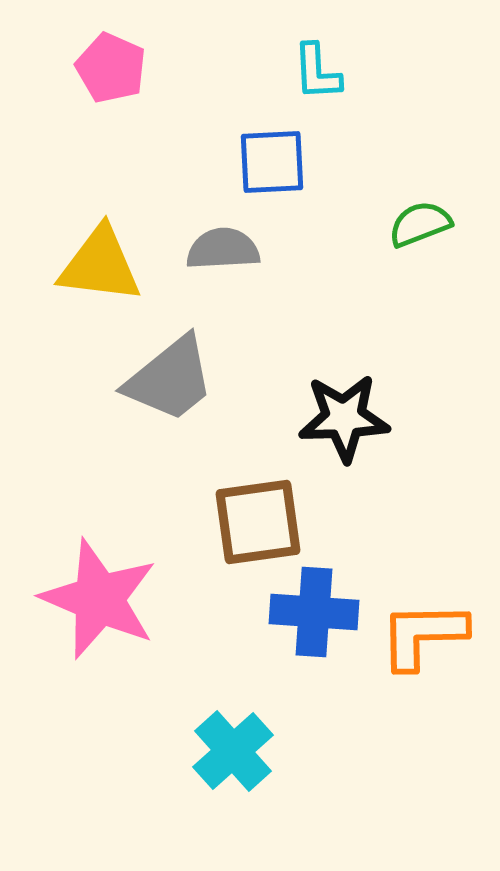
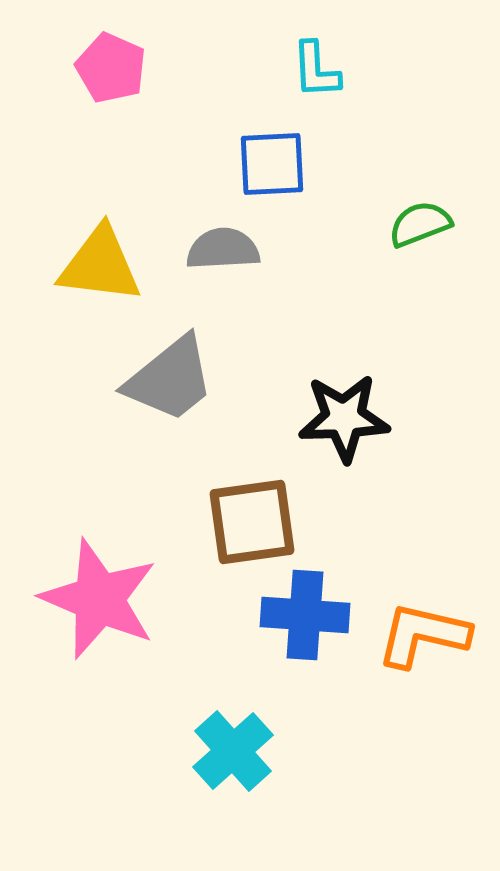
cyan L-shape: moved 1 px left, 2 px up
blue square: moved 2 px down
brown square: moved 6 px left
blue cross: moved 9 px left, 3 px down
orange L-shape: rotated 14 degrees clockwise
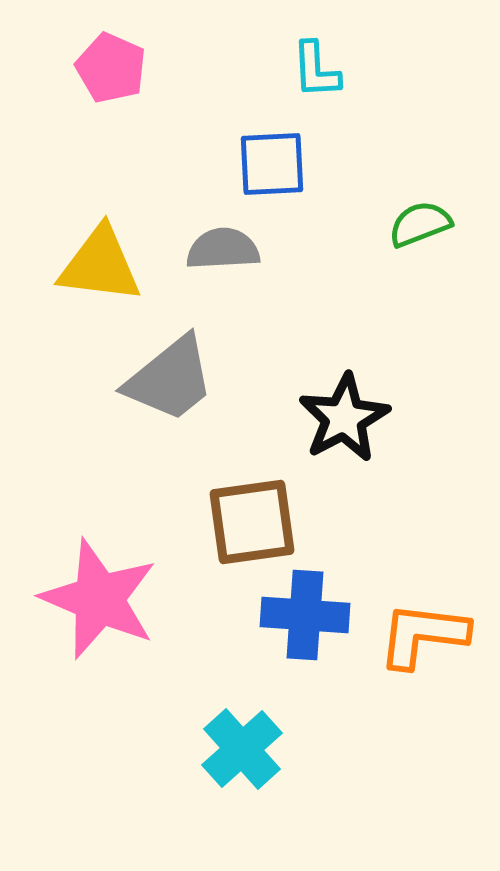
black star: rotated 26 degrees counterclockwise
orange L-shape: rotated 6 degrees counterclockwise
cyan cross: moved 9 px right, 2 px up
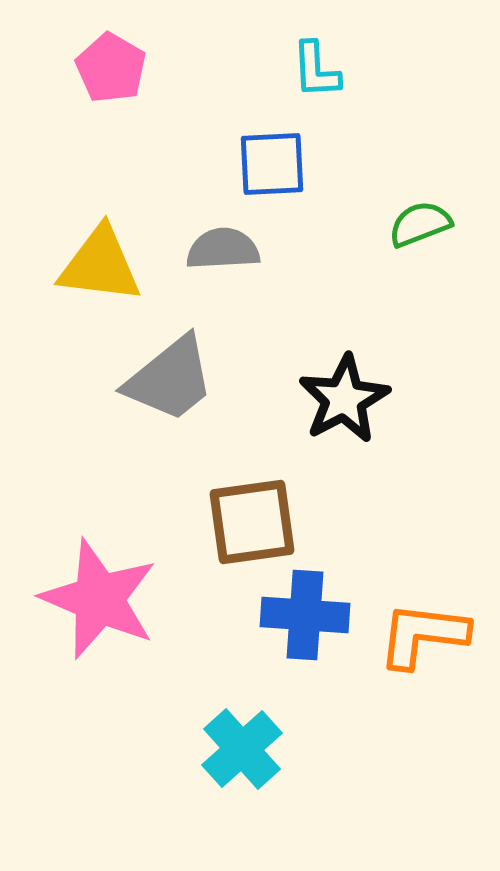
pink pentagon: rotated 6 degrees clockwise
black star: moved 19 px up
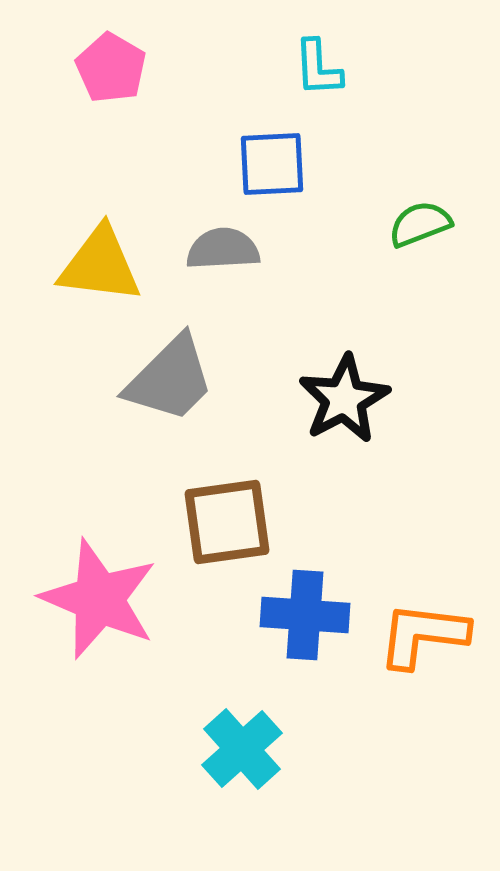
cyan L-shape: moved 2 px right, 2 px up
gray trapezoid: rotated 6 degrees counterclockwise
brown square: moved 25 px left
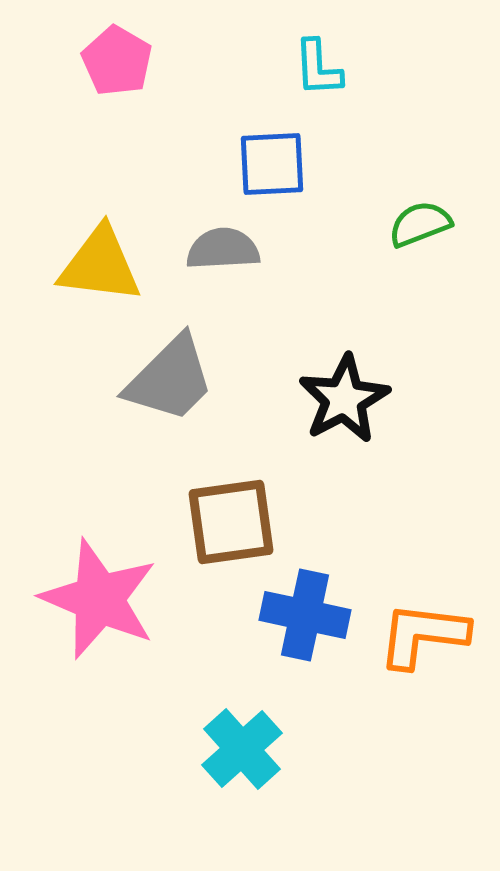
pink pentagon: moved 6 px right, 7 px up
brown square: moved 4 px right
blue cross: rotated 8 degrees clockwise
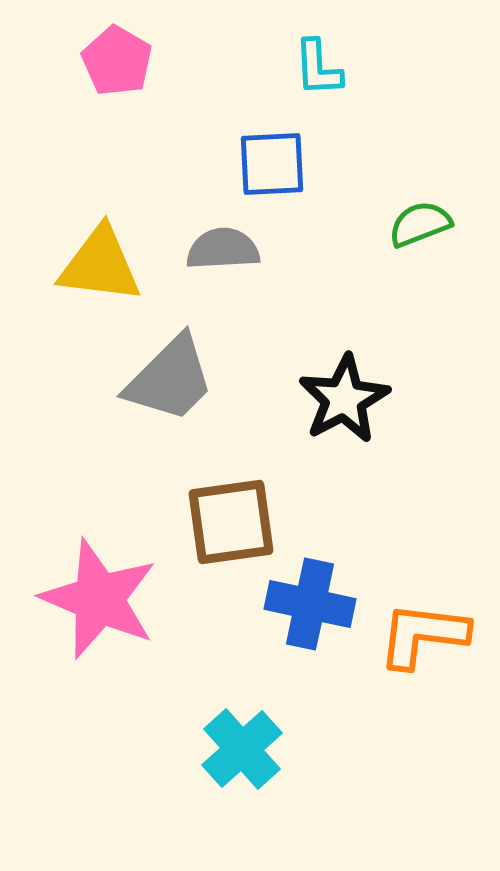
blue cross: moved 5 px right, 11 px up
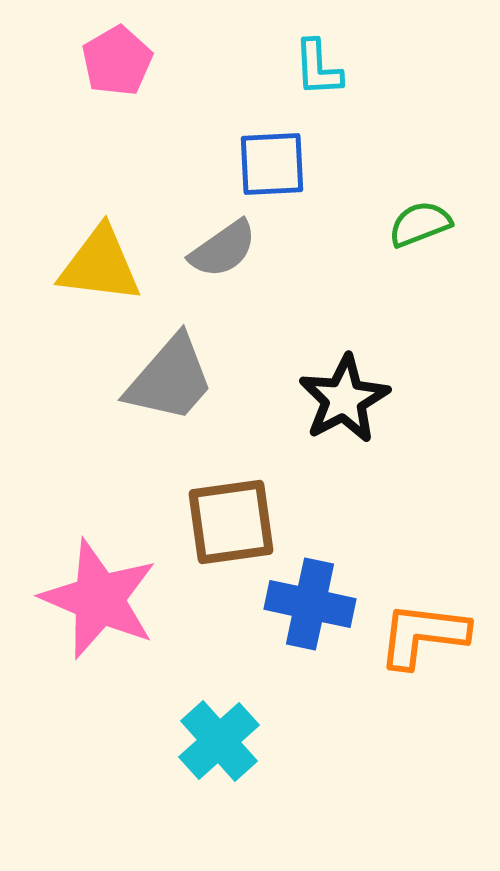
pink pentagon: rotated 12 degrees clockwise
gray semicircle: rotated 148 degrees clockwise
gray trapezoid: rotated 4 degrees counterclockwise
cyan cross: moved 23 px left, 8 px up
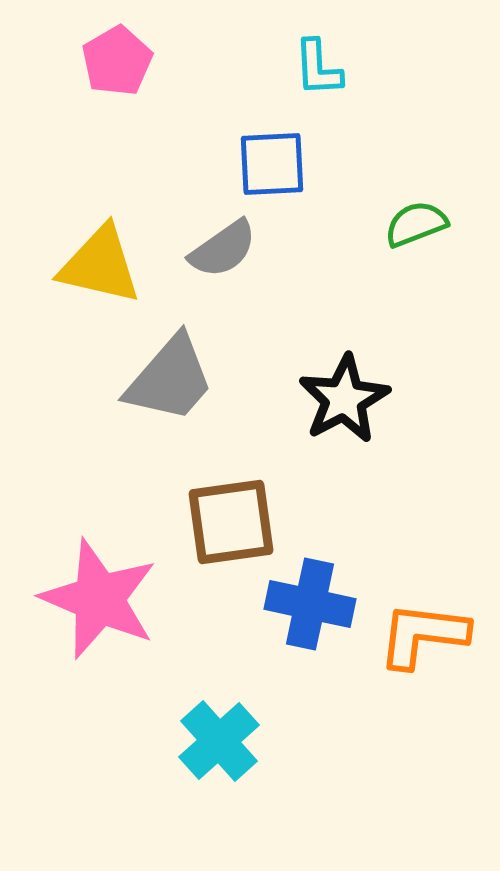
green semicircle: moved 4 px left
yellow triangle: rotated 6 degrees clockwise
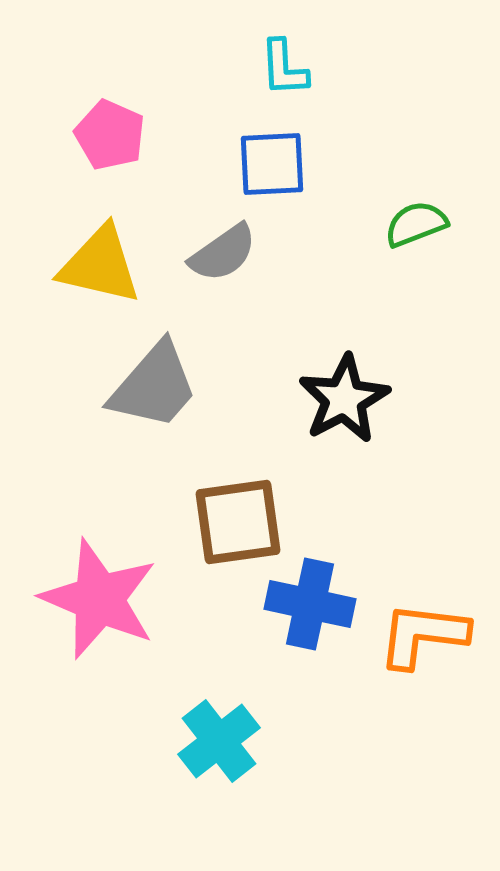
pink pentagon: moved 7 px left, 74 px down; rotated 18 degrees counterclockwise
cyan L-shape: moved 34 px left
gray semicircle: moved 4 px down
gray trapezoid: moved 16 px left, 7 px down
brown square: moved 7 px right
cyan cross: rotated 4 degrees clockwise
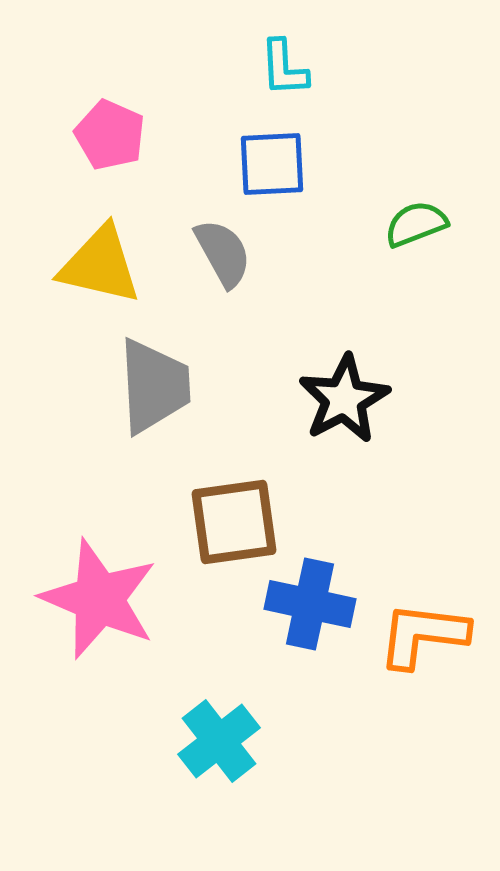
gray semicircle: rotated 84 degrees counterclockwise
gray trapezoid: rotated 44 degrees counterclockwise
brown square: moved 4 px left
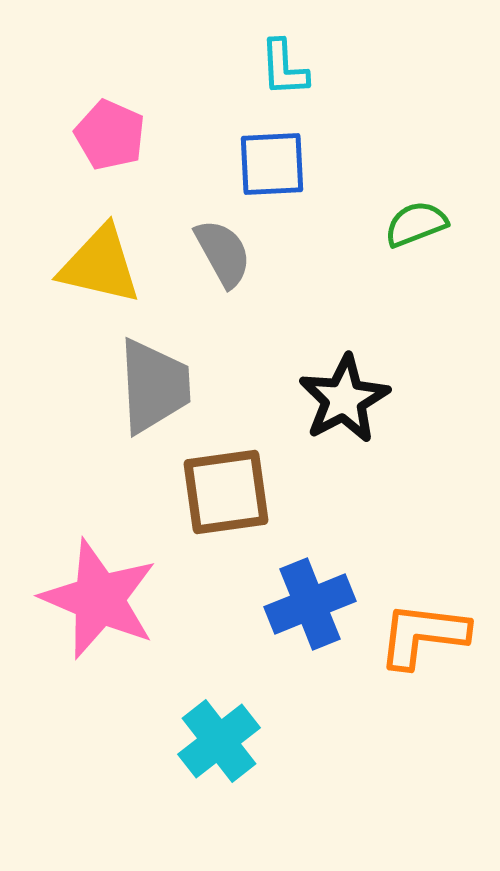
brown square: moved 8 px left, 30 px up
blue cross: rotated 34 degrees counterclockwise
